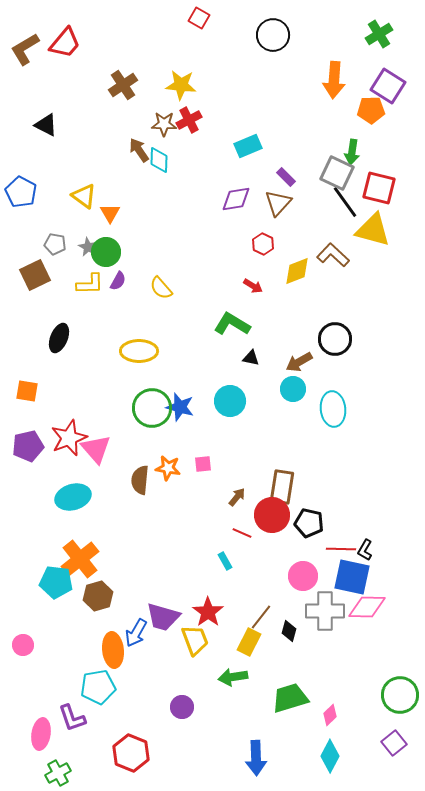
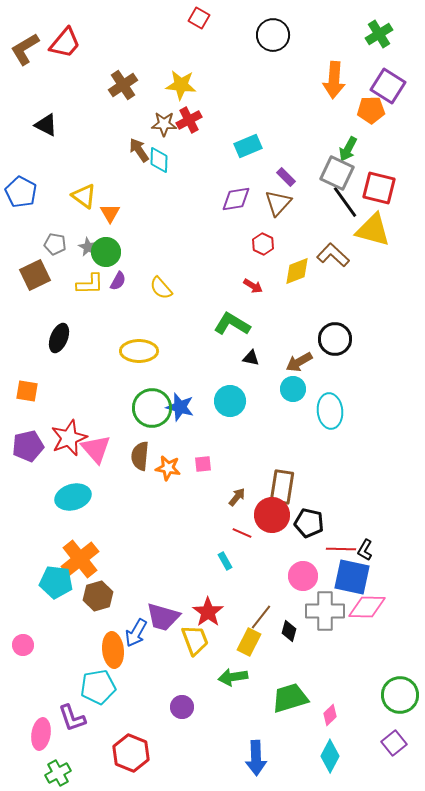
green arrow at (352, 152): moved 4 px left, 3 px up; rotated 20 degrees clockwise
cyan ellipse at (333, 409): moved 3 px left, 2 px down
brown semicircle at (140, 480): moved 24 px up
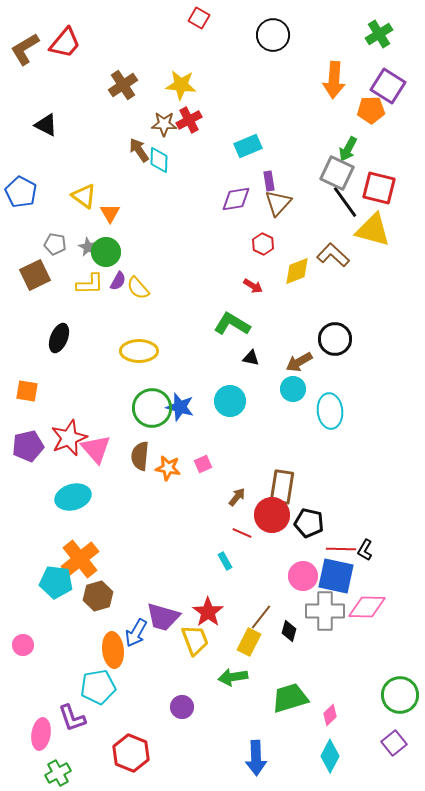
purple rectangle at (286, 177): moved 17 px left, 4 px down; rotated 36 degrees clockwise
yellow semicircle at (161, 288): moved 23 px left
pink square at (203, 464): rotated 18 degrees counterclockwise
blue square at (352, 577): moved 16 px left, 1 px up
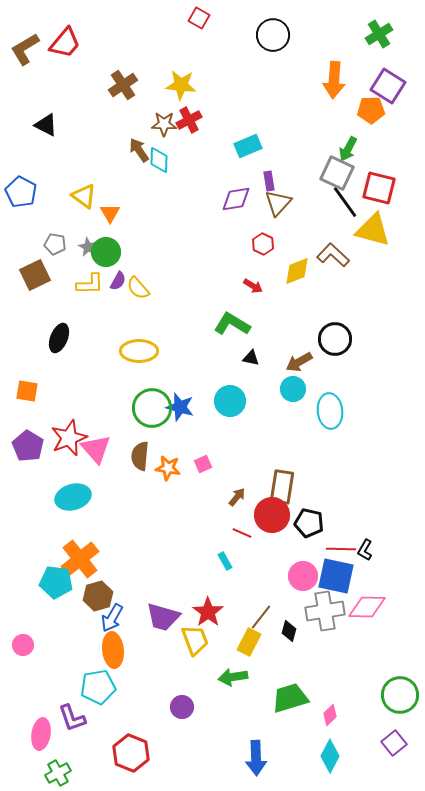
purple pentagon at (28, 446): rotated 28 degrees counterclockwise
gray cross at (325, 611): rotated 9 degrees counterclockwise
blue arrow at (136, 633): moved 24 px left, 15 px up
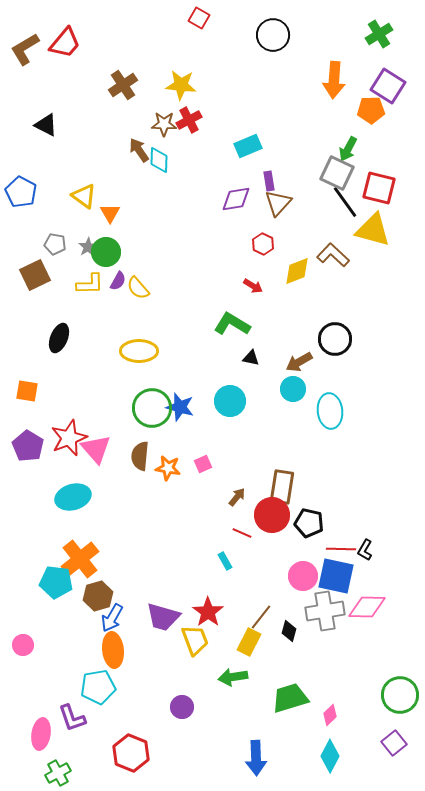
gray star at (88, 247): rotated 12 degrees clockwise
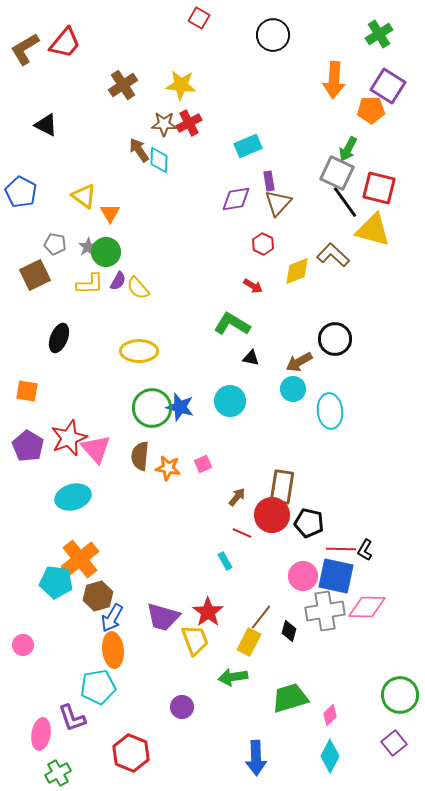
red cross at (189, 120): moved 3 px down
